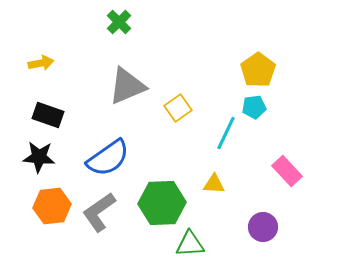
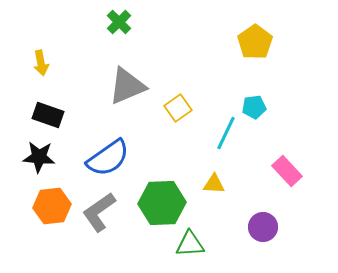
yellow arrow: rotated 90 degrees clockwise
yellow pentagon: moved 3 px left, 28 px up
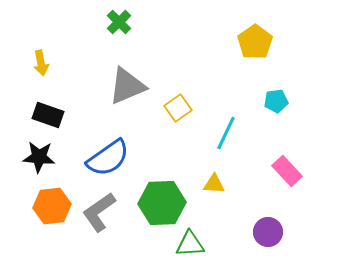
cyan pentagon: moved 22 px right, 6 px up
purple circle: moved 5 px right, 5 px down
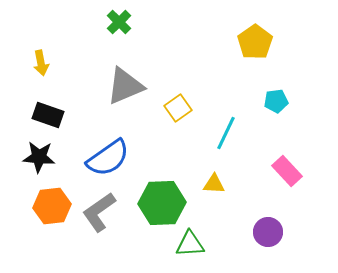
gray triangle: moved 2 px left
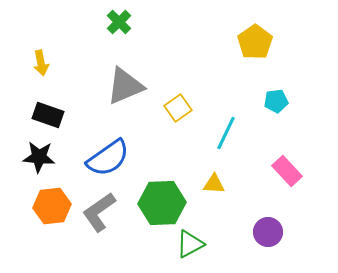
green triangle: rotated 24 degrees counterclockwise
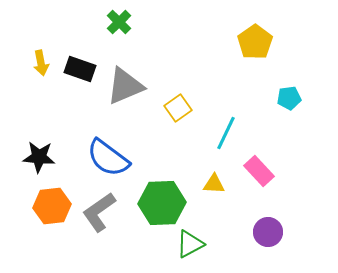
cyan pentagon: moved 13 px right, 3 px up
black rectangle: moved 32 px right, 46 px up
blue semicircle: rotated 72 degrees clockwise
pink rectangle: moved 28 px left
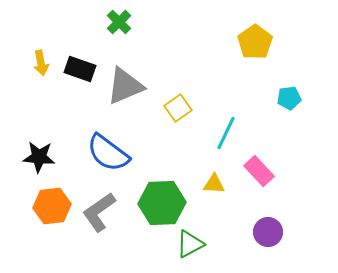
blue semicircle: moved 5 px up
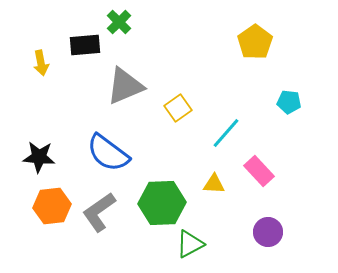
black rectangle: moved 5 px right, 24 px up; rotated 24 degrees counterclockwise
cyan pentagon: moved 4 px down; rotated 15 degrees clockwise
cyan line: rotated 16 degrees clockwise
